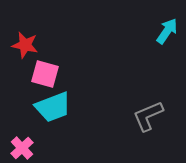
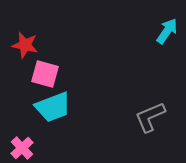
gray L-shape: moved 2 px right, 1 px down
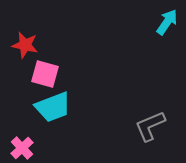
cyan arrow: moved 9 px up
gray L-shape: moved 9 px down
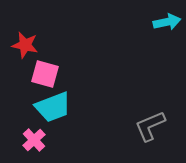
cyan arrow: rotated 44 degrees clockwise
pink cross: moved 12 px right, 8 px up
